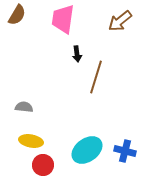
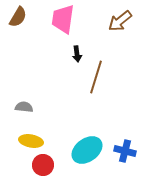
brown semicircle: moved 1 px right, 2 px down
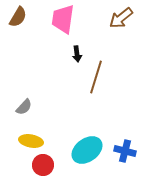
brown arrow: moved 1 px right, 3 px up
gray semicircle: rotated 126 degrees clockwise
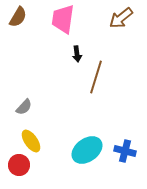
yellow ellipse: rotated 45 degrees clockwise
red circle: moved 24 px left
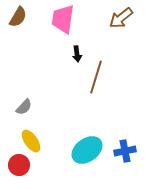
blue cross: rotated 25 degrees counterclockwise
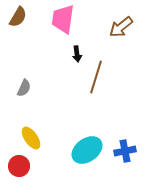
brown arrow: moved 9 px down
gray semicircle: moved 19 px up; rotated 18 degrees counterclockwise
yellow ellipse: moved 3 px up
red circle: moved 1 px down
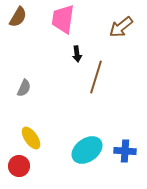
blue cross: rotated 15 degrees clockwise
